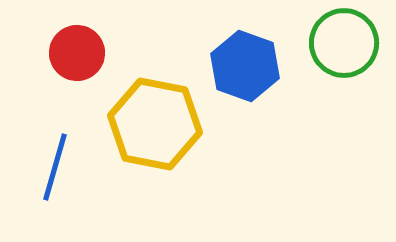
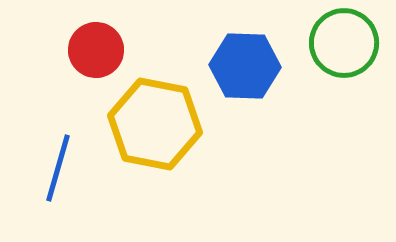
red circle: moved 19 px right, 3 px up
blue hexagon: rotated 18 degrees counterclockwise
blue line: moved 3 px right, 1 px down
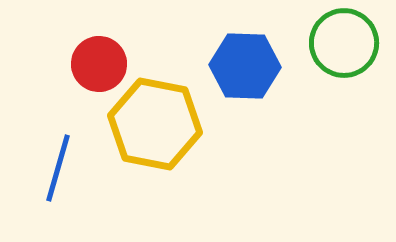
red circle: moved 3 px right, 14 px down
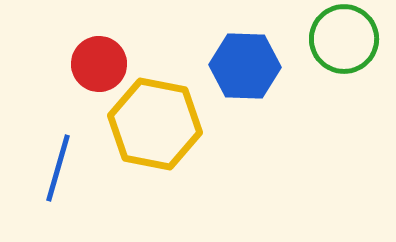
green circle: moved 4 px up
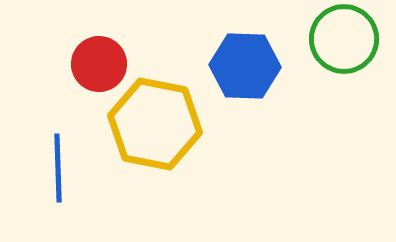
blue line: rotated 18 degrees counterclockwise
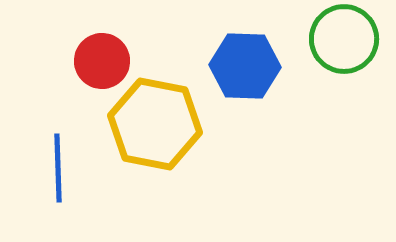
red circle: moved 3 px right, 3 px up
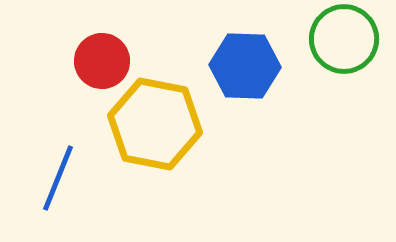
blue line: moved 10 px down; rotated 24 degrees clockwise
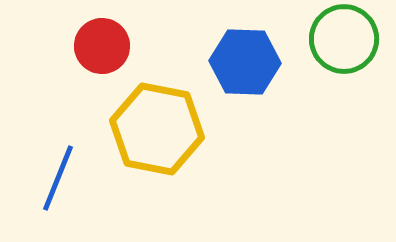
red circle: moved 15 px up
blue hexagon: moved 4 px up
yellow hexagon: moved 2 px right, 5 px down
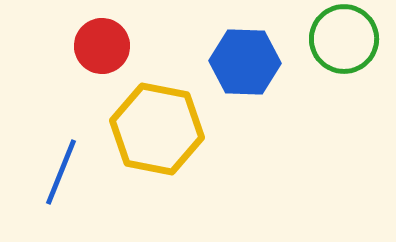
blue line: moved 3 px right, 6 px up
